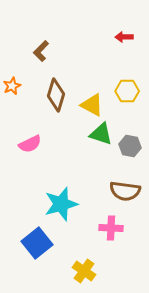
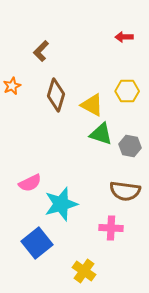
pink semicircle: moved 39 px down
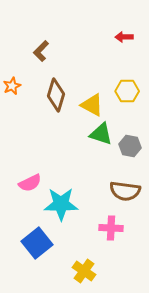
cyan star: rotated 16 degrees clockwise
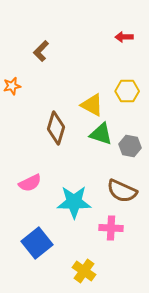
orange star: rotated 12 degrees clockwise
brown diamond: moved 33 px down
brown semicircle: moved 3 px left; rotated 16 degrees clockwise
cyan star: moved 13 px right, 2 px up
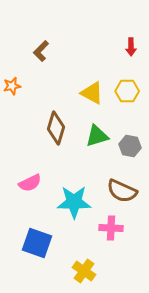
red arrow: moved 7 px right, 10 px down; rotated 90 degrees counterclockwise
yellow triangle: moved 12 px up
green triangle: moved 4 px left, 2 px down; rotated 35 degrees counterclockwise
blue square: rotated 32 degrees counterclockwise
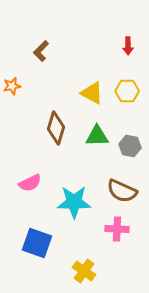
red arrow: moved 3 px left, 1 px up
green triangle: rotated 15 degrees clockwise
pink cross: moved 6 px right, 1 px down
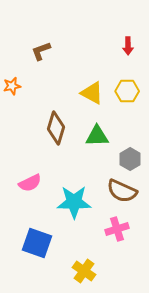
brown L-shape: rotated 25 degrees clockwise
gray hexagon: moved 13 px down; rotated 20 degrees clockwise
pink cross: rotated 20 degrees counterclockwise
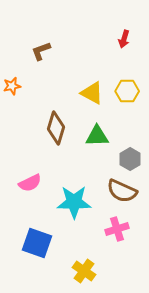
red arrow: moved 4 px left, 7 px up; rotated 18 degrees clockwise
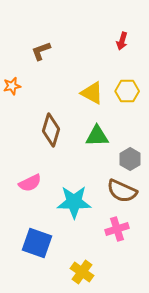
red arrow: moved 2 px left, 2 px down
brown diamond: moved 5 px left, 2 px down
yellow cross: moved 2 px left, 1 px down
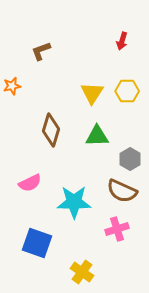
yellow triangle: rotated 35 degrees clockwise
